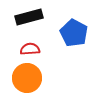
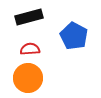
blue pentagon: moved 3 px down
orange circle: moved 1 px right
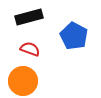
red semicircle: rotated 24 degrees clockwise
orange circle: moved 5 px left, 3 px down
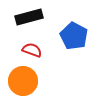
red semicircle: moved 2 px right, 1 px down
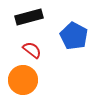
red semicircle: rotated 18 degrees clockwise
orange circle: moved 1 px up
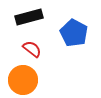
blue pentagon: moved 3 px up
red semicircle: moved 1 px up
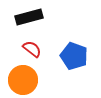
blue pentagon: moved 23 px down; rotated 8 degrees counterclockwise
